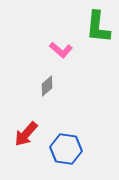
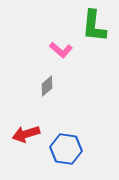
green L-shape: moved 4 px left, 1 px up
red arrow: rotated 32 degrees clockwise
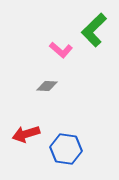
green L-shape: moved 4 px down; rotated 40 degrees clockwise
gray diamond: rotated 45 degrees clockwise
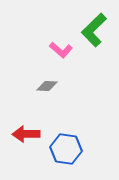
red arrow: rotated 16 degrees clockwise
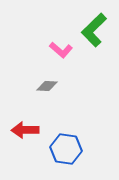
red arrow: moved 1 px left, 4 px up
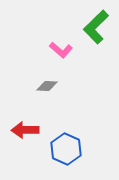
green L-shape: moved 2 px right, 3 px up
blue hexagon: rotated 16 degrees clockwise
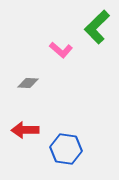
green L-shape: moved 1 px right
gray diamond: moved 19 px left, 3 px up
blue hexagon: rotated 16 degrees counterclockwise
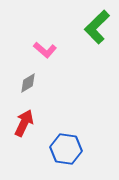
pink L-shape: moved 16 px left
gray diamond: rotated 35 degrees counterclockwise
red arrow: moved 1 px left, 7 px up; rotated 116 degrees clockwise
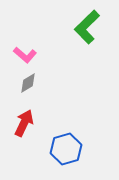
green L-shape: moved 10 px left
pink L-shape: moved 20 px left, 5 px down
blue hexagon: rotated 24 degrees counterclockwise
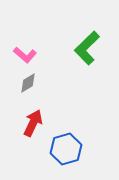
green L-shape: moved 21 px down
red arrow: moved 9 px right
